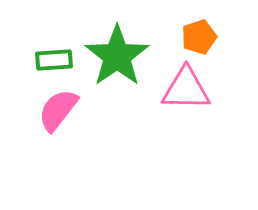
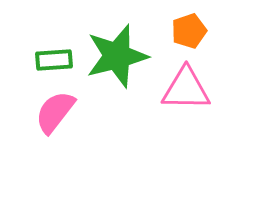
orange pentagon: moved 10 px left, 6 px up
green star: rotated 20 degrees clockwise
pink semicircle: moved 3 px left, 2 px down
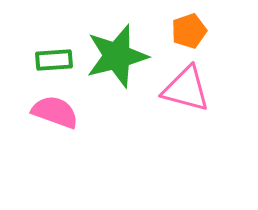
pink triangle: rotated 14 degrees clockwise
pink semicircle: rotated 72 degrees clockwise
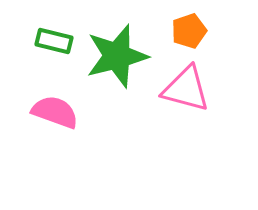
green rectangle: moved 19 px up; rotated 18 degrees clockwise
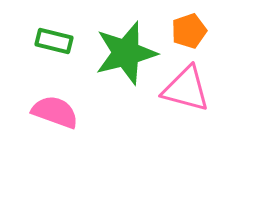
green star: moved 9 px right, 3 px up
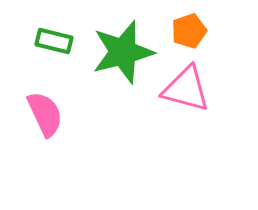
green star: moved 3 px left, 1 px up
pink semicircle: moved 10 px left, 2 px down; rotated 45 degrees clockwise
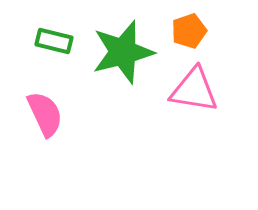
pink triangle: moved 8 px right, 1 px down; rotated 6 degrees counterclockwise
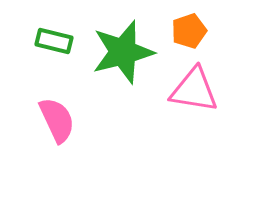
pink semicircle: moved 12 px right, 6 px down
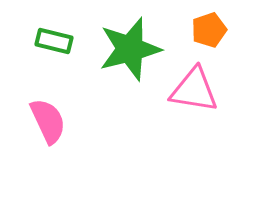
orange pentagon: moved 20 px right, 1 px up
green star: moved 7 px right, 3 px up
pink semicircle: moved 9 px left, 1 px down
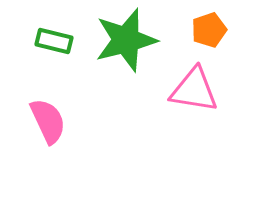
green star: moved 4 px left, 9 px up
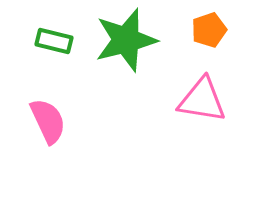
pink triangle: moved 8 px right, 10 px down
